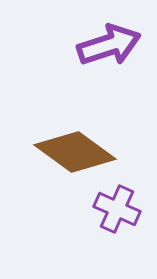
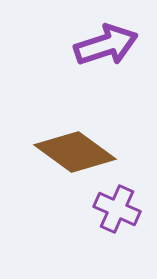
purple arrow: moved 3 px left
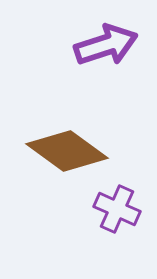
brown diamond: moved 8 px left, 1 px up
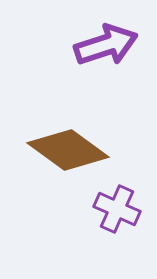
brown diamond: moved 1 px right, 1 px up
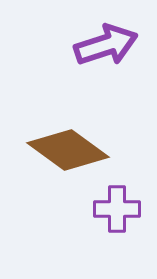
purple cross: rotated 24 degrees counterclockwise
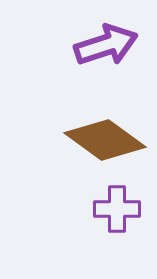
brown diamond: moved 37 px right, 10 px up
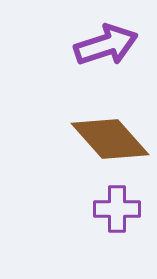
brown diamond: moved 5 px right, 1 px up; rotated 12 degrees clockwise
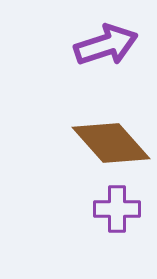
brown diamond: moved 1 px right, 4 px down
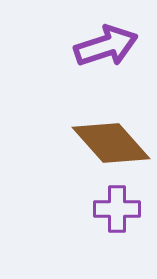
purple arrow: moved 1 px down
